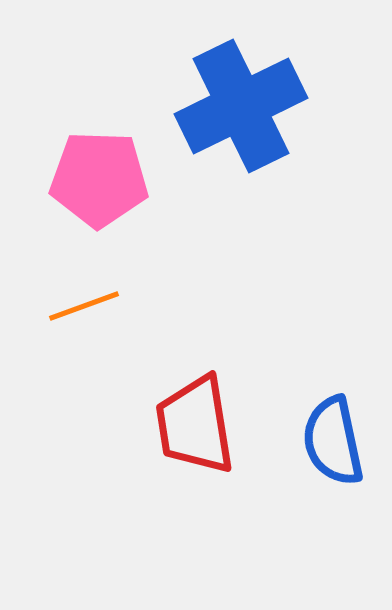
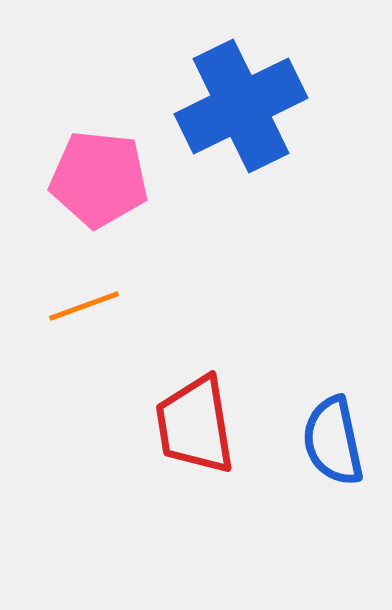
pink pentagon: rotated 4 degrees clockwise
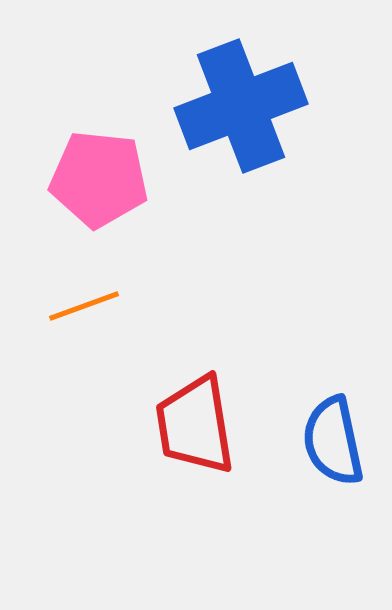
blue cross: rotated 5 degrees clockwise
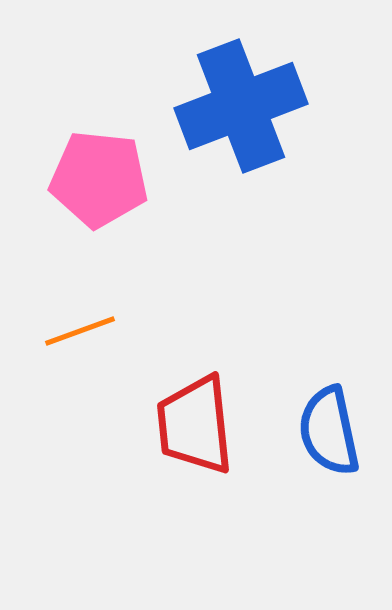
orange line: moved 4 px left, 25 px down
red trapezoid: rotated 3 degrees clockwise
blue semicircle: moved 4 px left, 10 px up
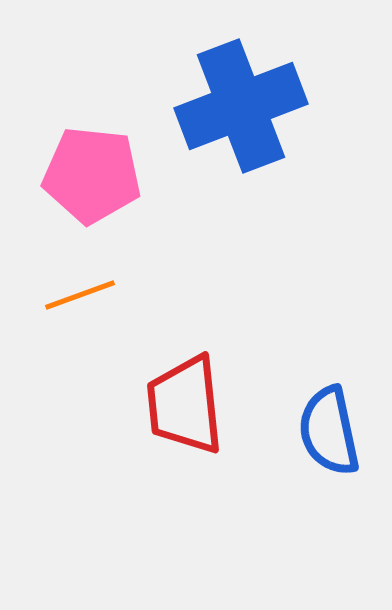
pink pentagon: moved 7 px left, 4 px up
orange line: moved 36 px up
red trapezoid: moved 10 px left, 20 px up
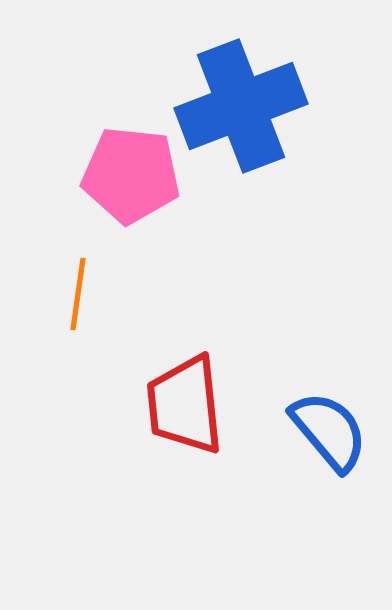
pink pentagon: moved 39 px right
orange line: moved 2 px left, 1 px up; rotated 62 degrees counterclockwise
blue semicircle: rotated 152 degrees clockwise
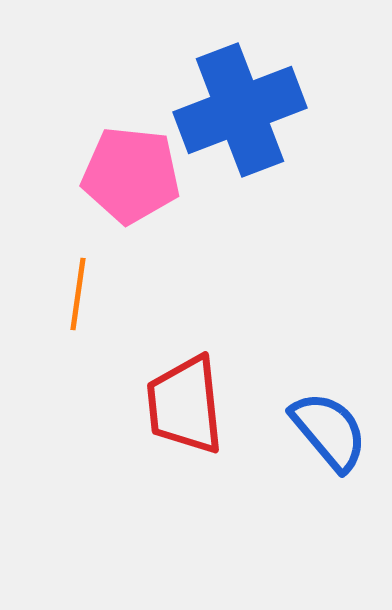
blue cross: moved 1 px left, 4 px down
